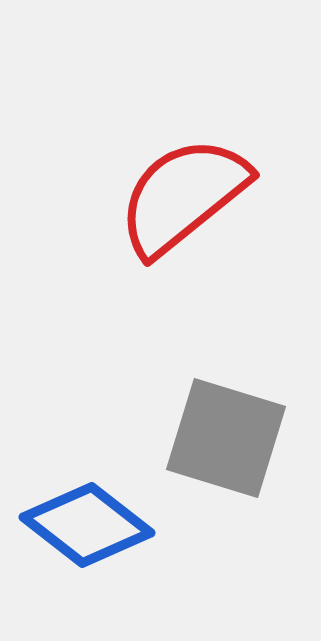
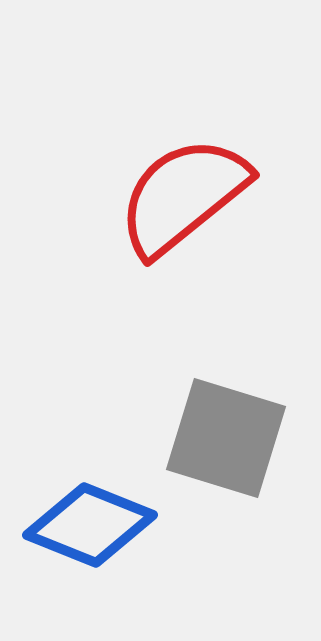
blue diamond: moved 3 px right; rotated 16 degrees counterclockwise
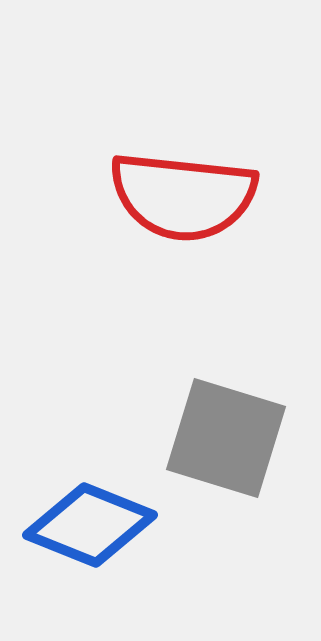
red semicircle: rotated 135 degrees counterclockwise
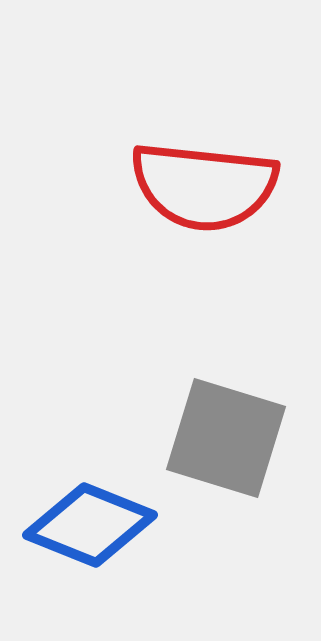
red semicircle: moved 21 px right, 10 px up
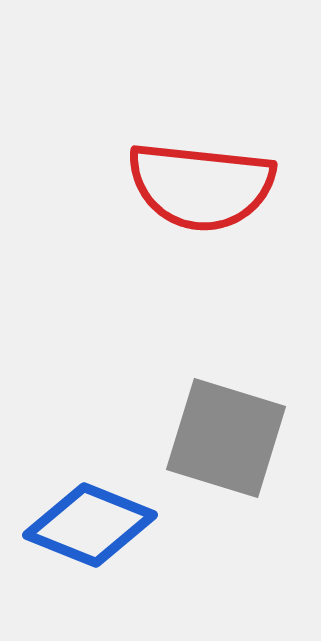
red semicircle: moved 3 px left
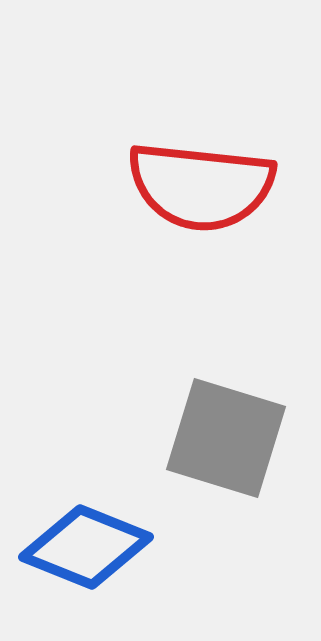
blue diamond: moved 4 px left, 22 px down
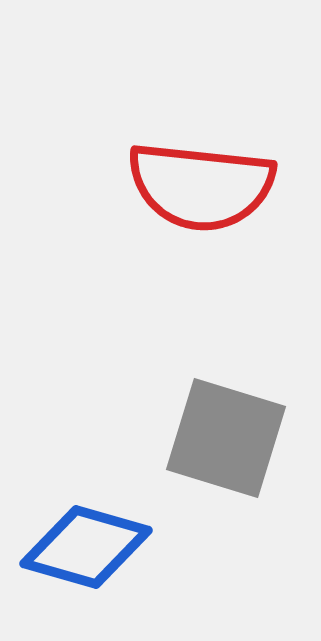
blue diamond: rotated 6 degrees counterclockwise
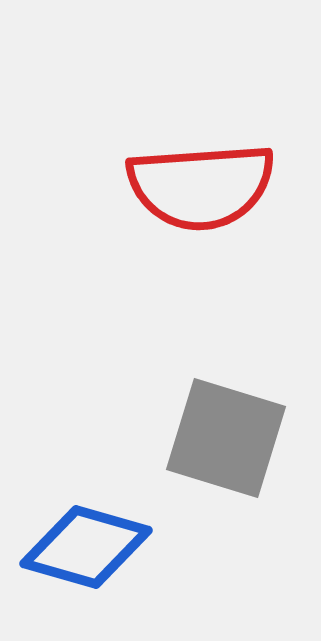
red semicircle: rotated 10 degrees counterclockwise
